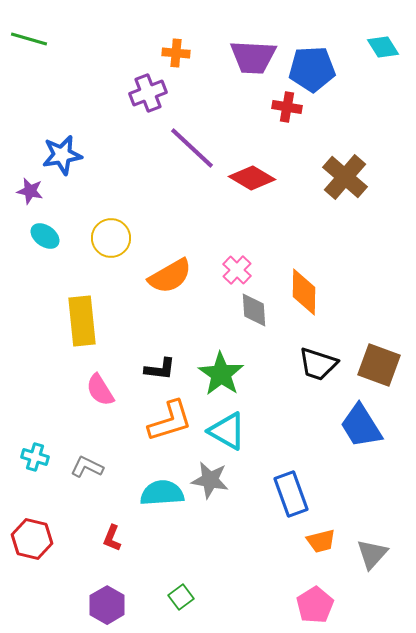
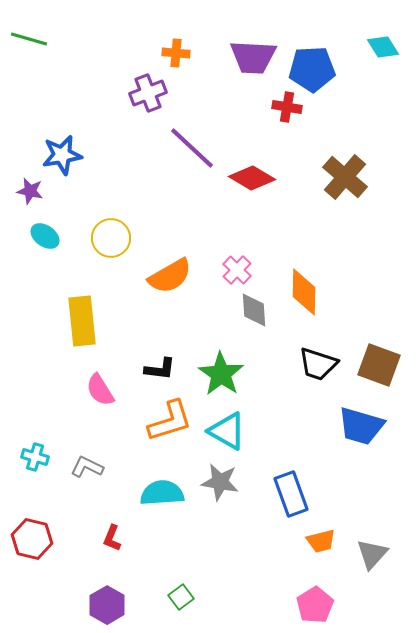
blue trapezoid: rotated 42 degrees counterclockwise
gray star: moved 10 px right, 2 px down
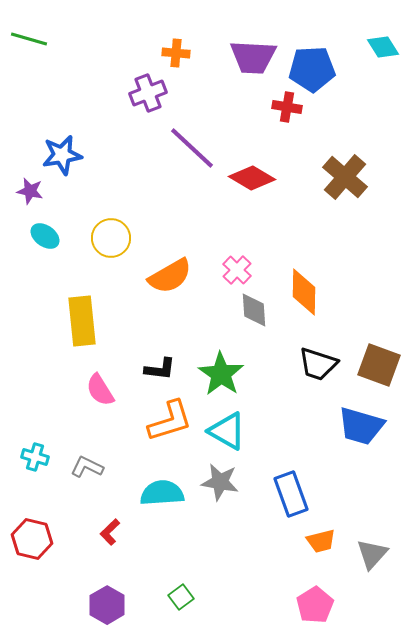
red L-shape: moved 2 px left, 6 px up; rotated 24 degrees clockwise
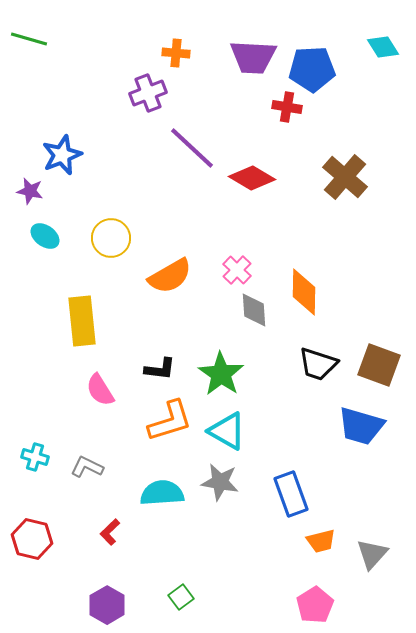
blue star: rotated 12 degrees counterclockwise
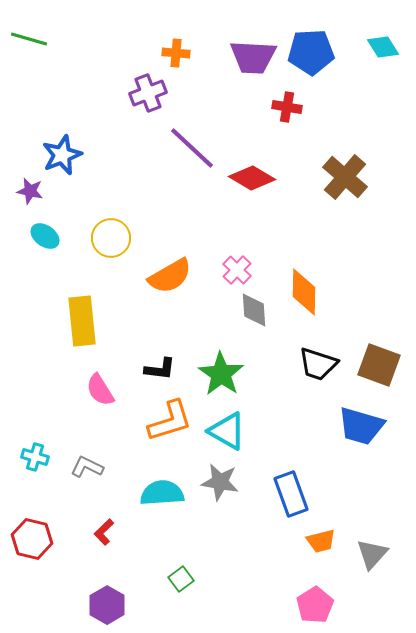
blue pentagon: moved 1 px left, 17 px up
red L-shape: moved 6 px left
green square: moved 18 px up
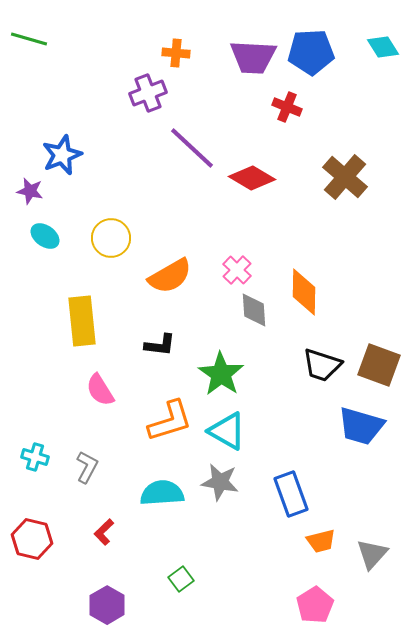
red cross: rotated 12 degrees clockwise
black trapezoid: moved 4 px right, 1 px down
black L-shape: moved 24 px up
gray L-shape: rotated 92 degrees clockwise
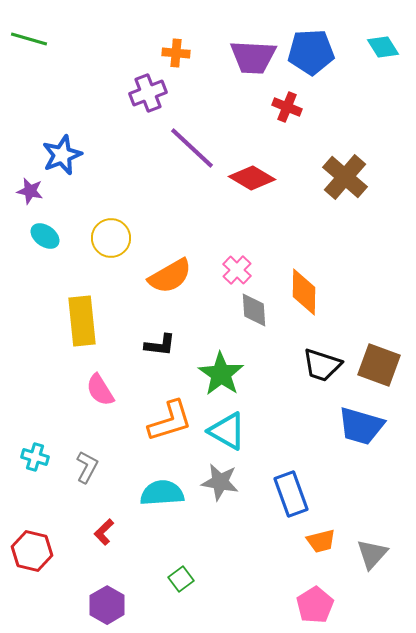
red hexagon: moved 12 px down
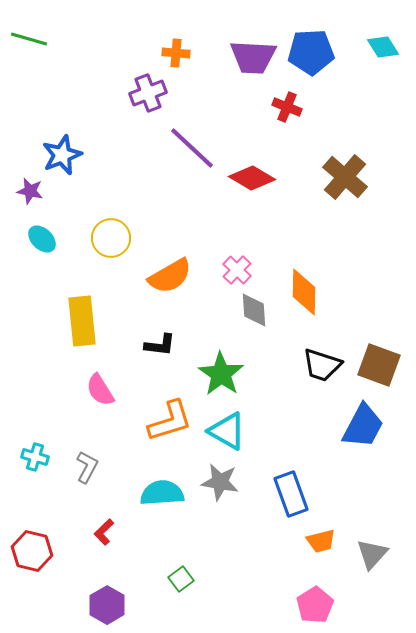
cyan ellipse: moved 3 px left, 3 px down; rotated 8 degrees clockwise
blue trapezoid: moved 2 px right; rotated 78 degrees counterclockwise
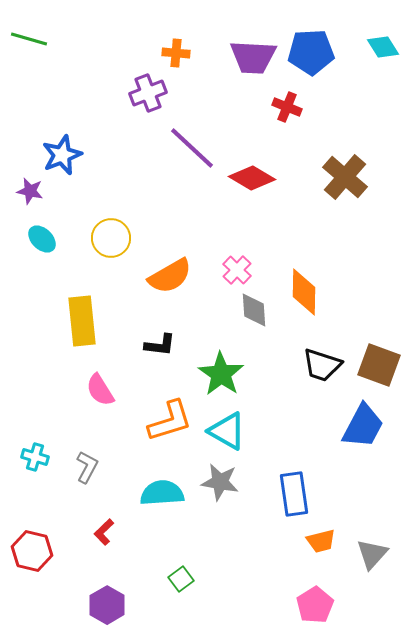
blue rectangle: moved 3 px right; rotated 12 degrees clockwise
